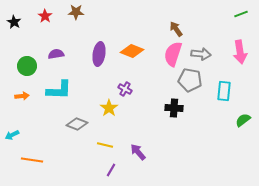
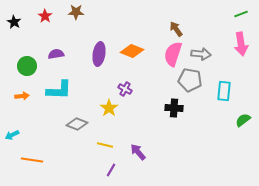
pink arrow: moved 1 px right, 8 px up
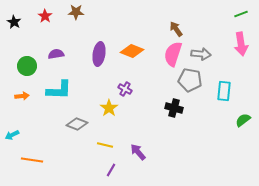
black cross: rotated 12 degrees clockwise
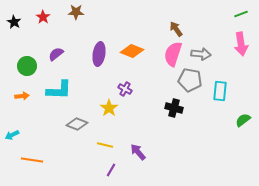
red star: moved 2 px left, 1 px down
purple semicircle: rotated 28 degrees counterclockwise
cyan rectangle: moved 4 px left
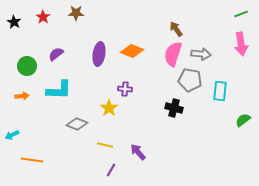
brown star: moved 1 px down
purple cross: rotated 24 degrees counterclockwise
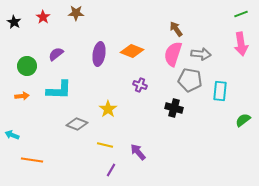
purple cross: moved 15 px right, 4 px up; rotated 16 degrees clockwise
yellow star: moved 1 px left, 1 px down
cyan arrow: rotated 48 degrees clockwise
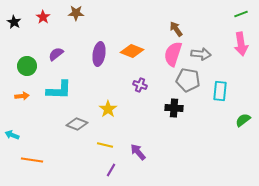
gray pentagon: moved 2 px left
black cross: rotated 12 degrees counterclockwise
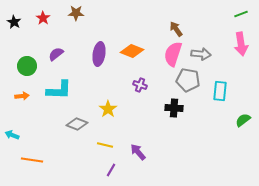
red star: moved 1 px down
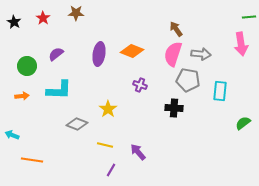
green line: moved 8 px right, 3 px down; rotated 16 degrees clockwise
green semicircle: moved 3 px down
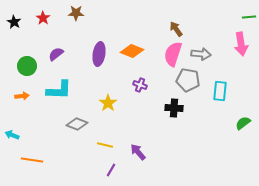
yellow star: moved 6 px up
